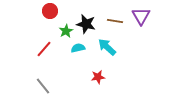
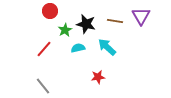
green star: moved 1 px left, 1 px up
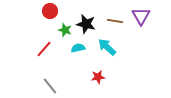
green star: rotated 24 degrees counterclockwise
gray line: moved 7 px right
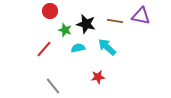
purple triangle: rotated 48 degrees counterclockwise
gray line: moved 3 px right
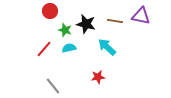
cyan semicircle: moved 9 px left
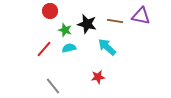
black star: moved 1 px right
